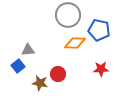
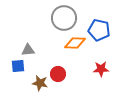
gray circle: moved 4 px left, 3 px down
blue square: rotated 32 degrees clockwise
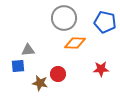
blue pentagon: moved 6 px right, 8 px up
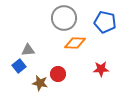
blue square: moved 1 px right; rotated 32 degrees counterclockwise
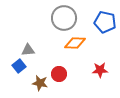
red star: moved 1 px left, 1 px down
red circle: moved 1 px right
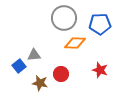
blue pentagon: moved 5 px left, 2 px down; rotated 15 degrees counterclockwise
gray triangle: moved 6 px right, 5 px down
red star: rotated 21 degrees clockwise
red circle: moved 2 px right
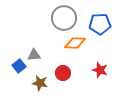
red circle: moved 2 px right, 1 px up
